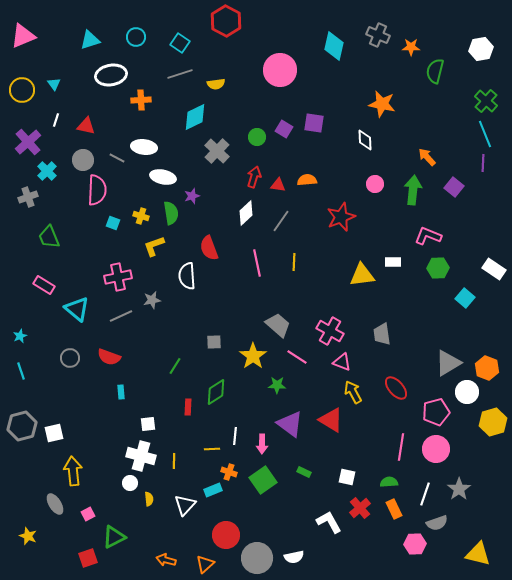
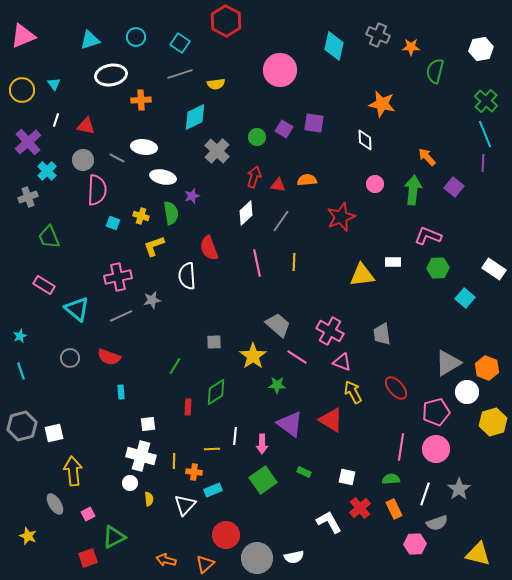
orange cross at (229, 472): moved 35 px left; rotated 14 degrees counterclockwise
green semicircle at (389, 482): moved 2 px right, 3 px up
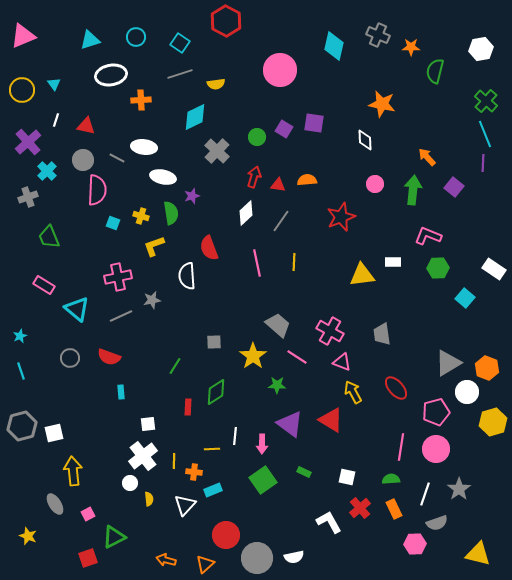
white cross at (141, 456): moved 2 px right; rotated 36 degrees clockwise
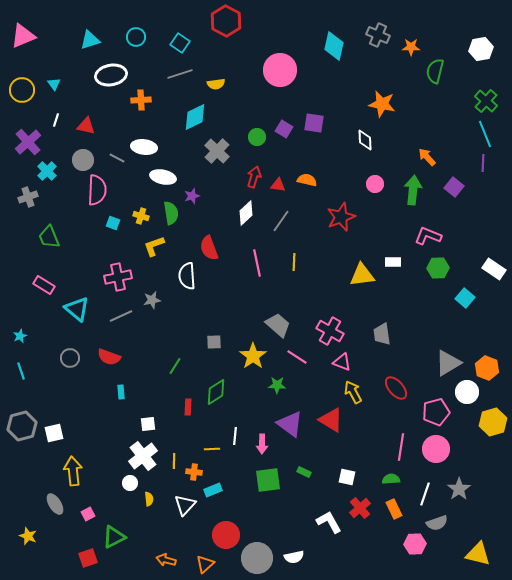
orange semicircle at (307, 180): rotated 18 degrees clockwise
green square at (263, 480): moved 5 px right; rotated 28 degrees clockwise
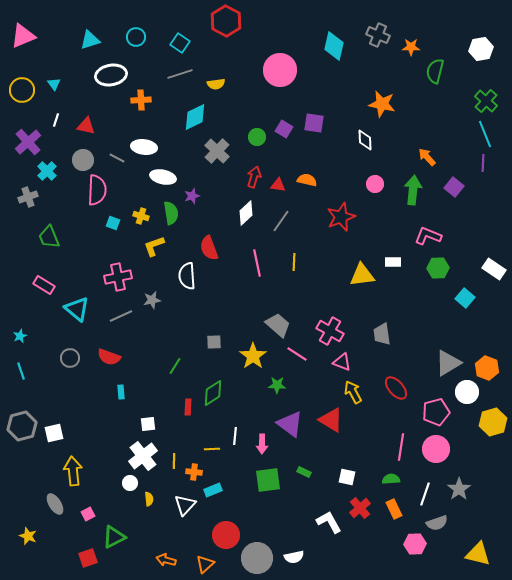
pink line at (297, 357): moved 3 px up
green diamond at (216, 392): moved 3 px left, 1 px down
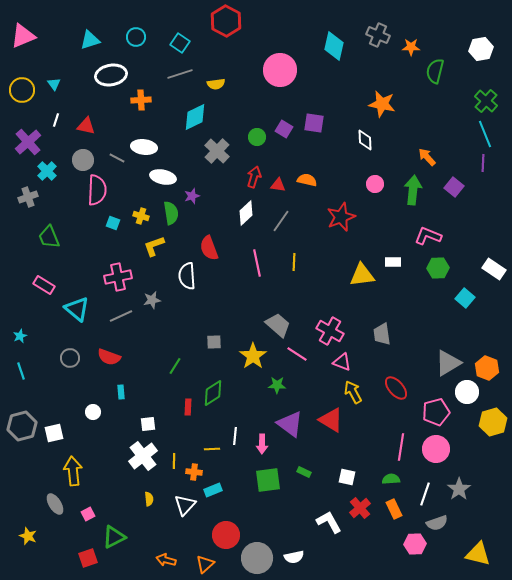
white circle at (130, 483): moved 37 px left, 71 px up
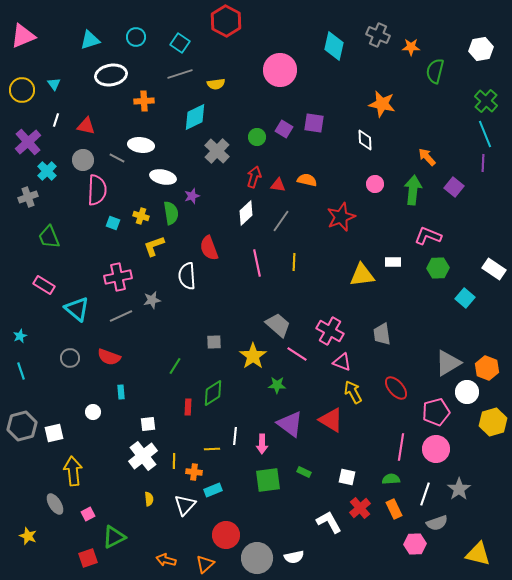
orange cross at (141, 100): moved 3 px right, 1 px down
white ellipse at (144, 147): moved 3 px left, 2 px up
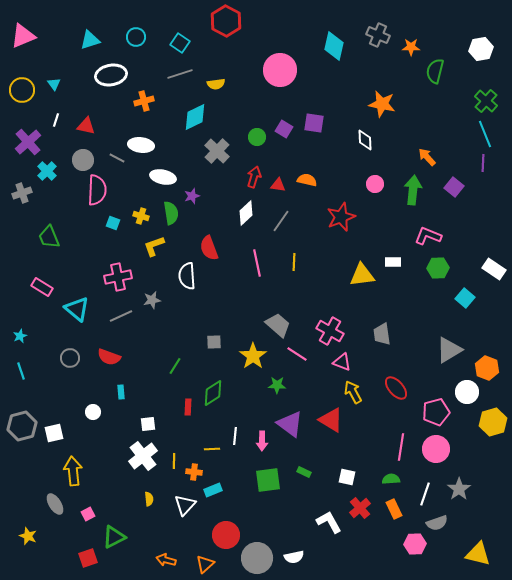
orange cross at (144, 101): rotated 12 degrees counterclockwise
gray cross at (28, 197): moved 6 px left, 4 px up
pink rectangle at (44, 285): moved 2 px left, 2 px down
gray triangle at (448, 363): moved 1 px right, 13 px up
pink arrow at (262, 444): moved 3 px up
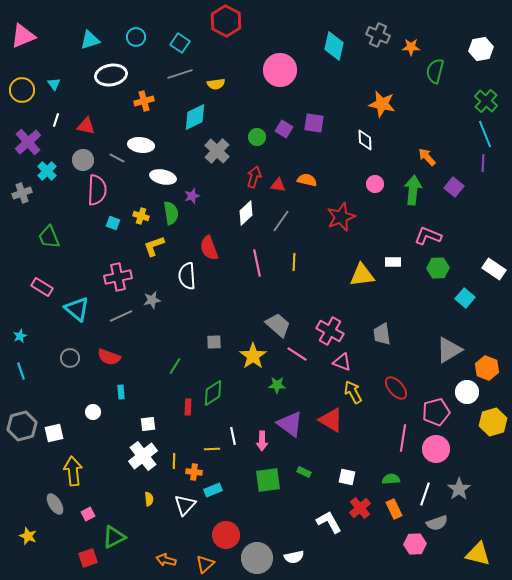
white line at (235, 436): moved 2 px left; rotated 18 degrees counterclockwise
pink line at (401, 447): moved 2 px right, 9 px up
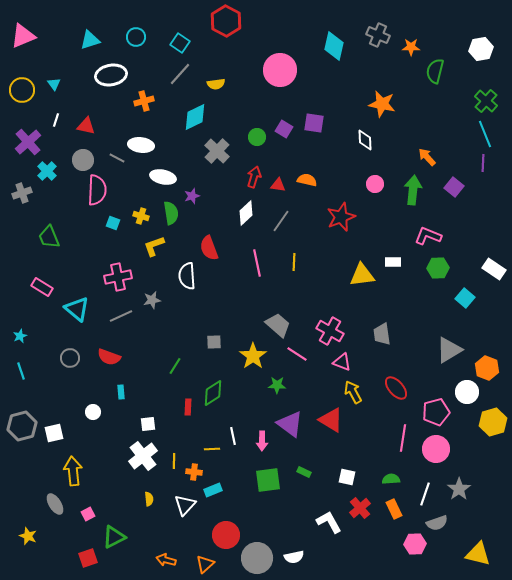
gray line at (180, 74): rotated 30 degrees counterclockwise
